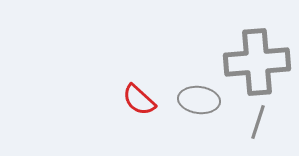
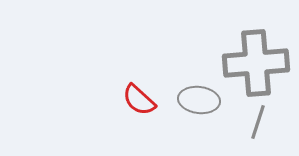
gray cross: moved 1 px left, 1 px down
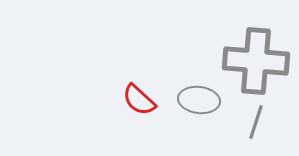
gray cross: moved 2 px up; rotated 10 degrees clockwise
gray line: moved 2 px left
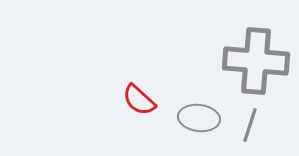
gray ellipse: moved 18 px down
gray line: moved 6 px left, 3 px down
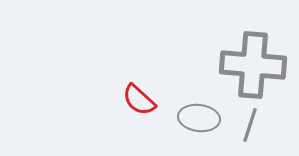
gray cross: moved 3 px left, 4 px down
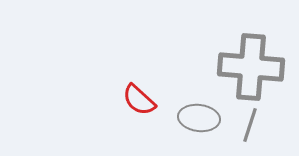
gray cross: moved 2 px left, 2 px down
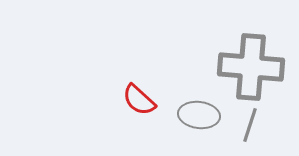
gray ellipse: moved 3 px up
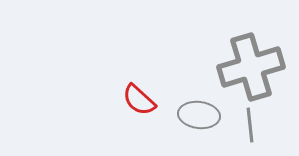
gray cross: rotated 22 degrees counterclockwise
gray line: rotated 24 degrees counterclockwise
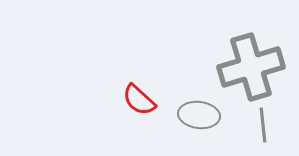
gray line: moved 13 px right
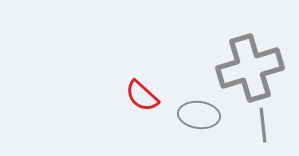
gray cross: moved 1 px left, 1 px down
red semicircle: moved 3 px right, 4 px up
